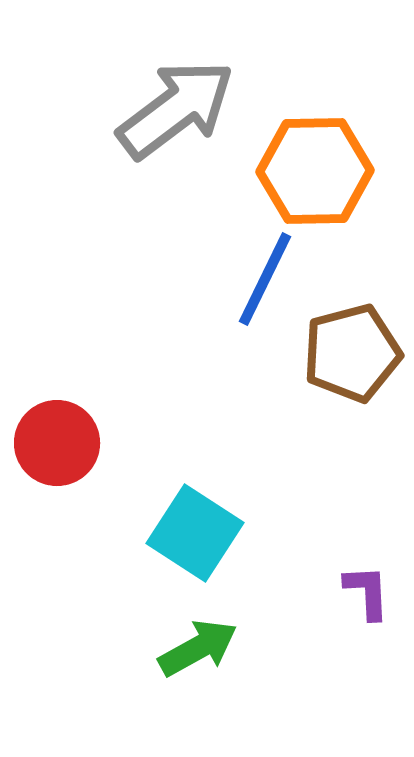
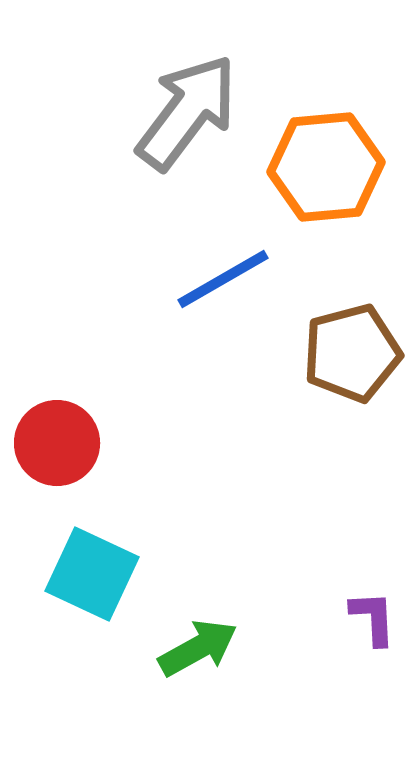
gray arrow: moved 11 px right, 3 px down; rotated 16 degrees counterclockwise
orange hexagon: moved 11 px right, 4 px up; rotated 4 degrees counterclockwise
blue line: moved 42 px left; rotated 34 degrees clockwise
cyan square: moved 103 px left, 41 px down; rotated 8 degrees counterclockwise
purple L-shape: moved 6 px right, 26 px down
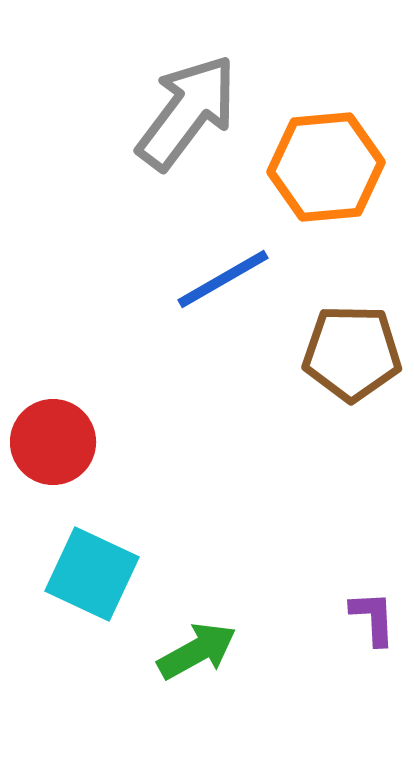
brown pentagon: rotated 16 degrees clockwise
red circle: moved 4 px left, 1 px up
green arrow: moved 1 px left, 3 px down
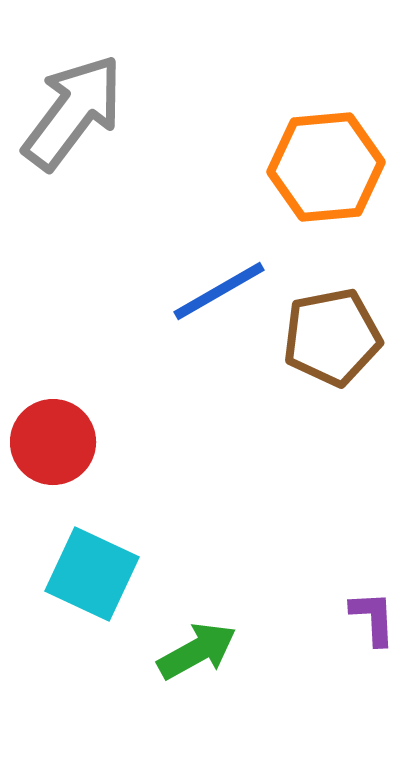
gray arrow: moved 114 px left
blue line: moved 4 px left, 12 px down
brown pentagon: moved 20 px left, 16 px up; rotated 12 degrees counterclockwise
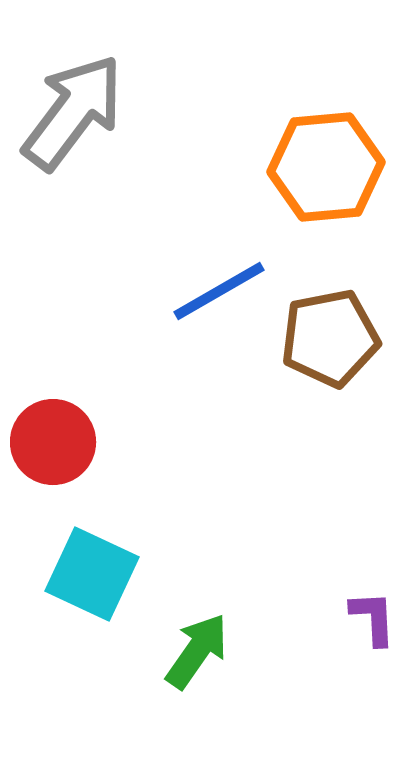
brown pentagon: moved 2 px left, 1 px down
green arrow: rotated 26 degrees counterclockwise
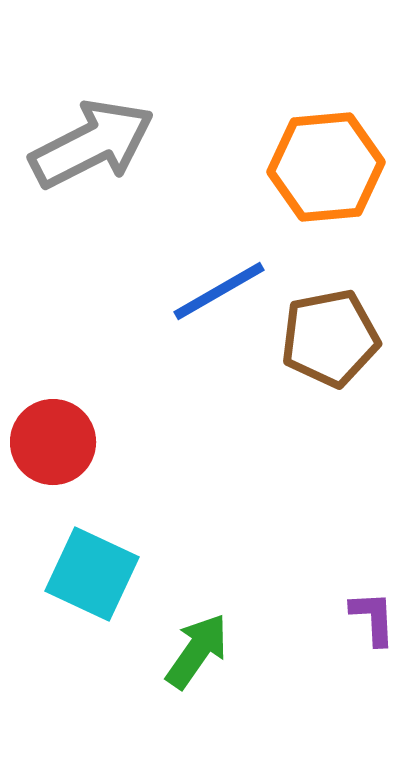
gray arrow: moved 19 px right, 32 px down; rotated 26 degrees clockwise
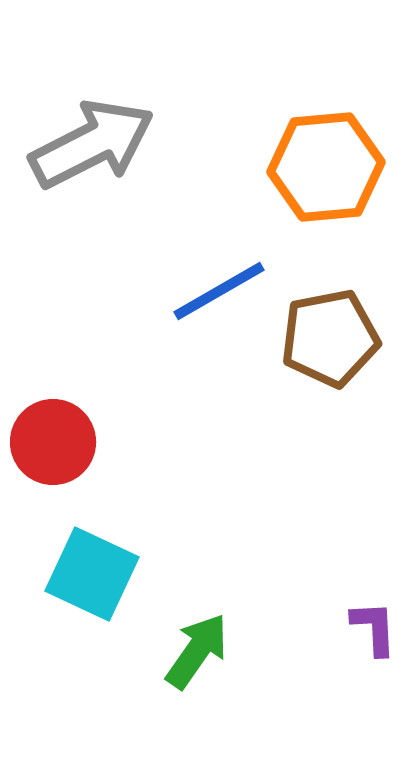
purple L-shape: moved 1 px right, 10 px down
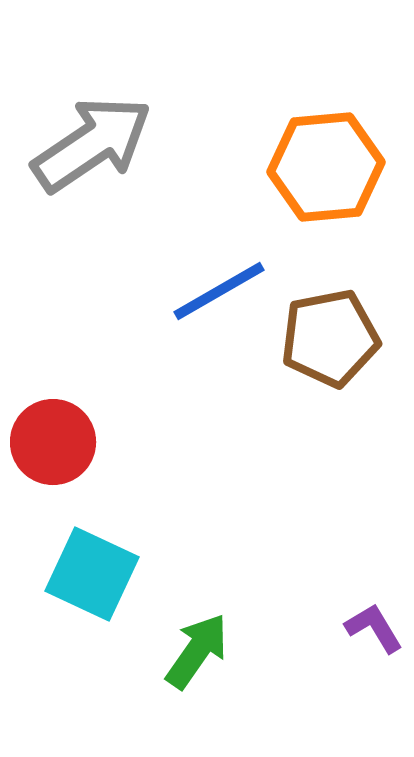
gray arrow: rotated 7 degrees counterclockwise
purple L-shape: rotated 28 degrees counterclockwise
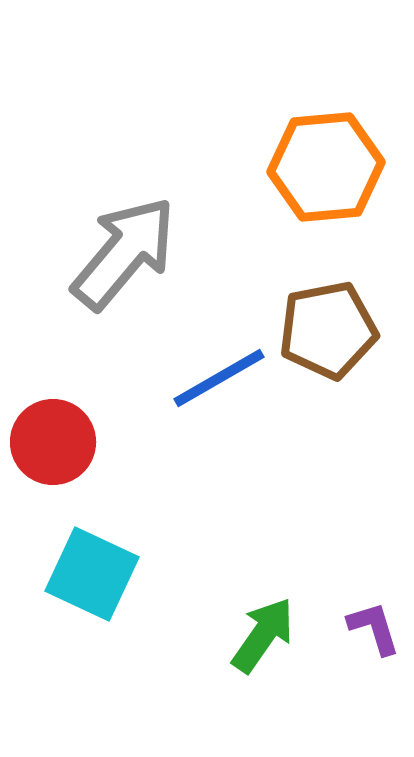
gray arrow: moved 32 px right, 109 px down; rotated 16 degrees counterclockwise
blue line: moved 87 px down
brown pentagon: moved 2 px left, 8 px up
purple L-shape: rotated 14 degrees clockwise
green arrow: moved 66 px right, 16 px up
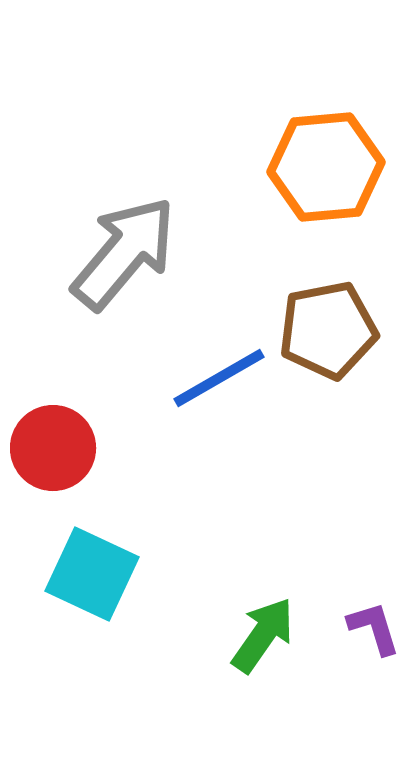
red circle: moved 6 px down
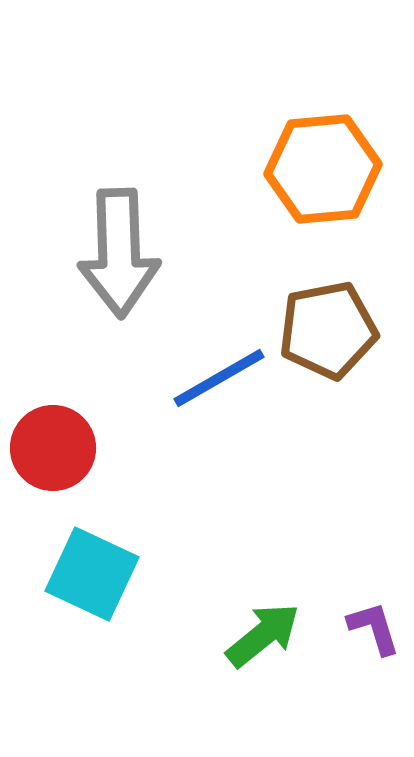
orange hexagon: moved 3 px left, 2 px down
gray arrow: moved 5 px left; rotated 138 degrees clockwise
green arrow: rotated 16 degrees clockwise
